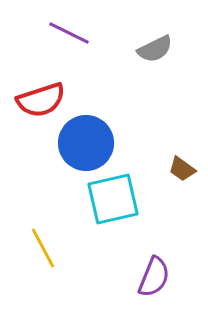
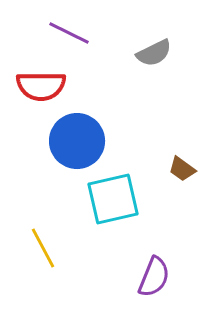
gray semicircle: moved 1 px left, 4 px down
red semicircle: moved 14 px up; rotated 18 degrees clockwise
blue circle: moved 9 px left, 2 px up
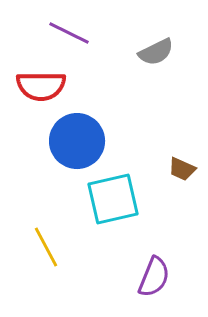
gray semicircle: moved 2 px right, 1 px up
brown trapezoid: rotated 12 degrees counterclockwise
yellow line: moved 3 px right, 1 px up
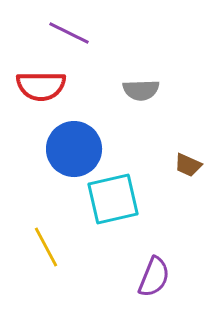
gray semicircle: moved 15 px left, 38 px down; rotated 24 degrees clockwise
blue circle: moved 3 px left, 8 px down
brown trapezoid: moved 6 px right, 4 px up
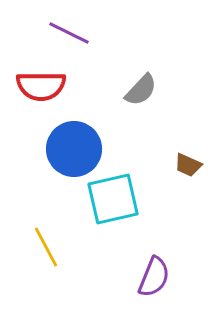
gray semicircle: rotated 45 degrees counterclockwise
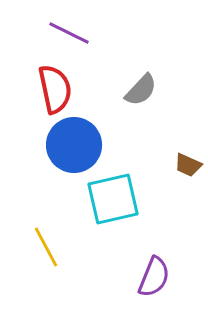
red semicircle: moved 14 px right, 3 px down; rotated 102 degrees counterclockwise
blue circle: moved 4 px up
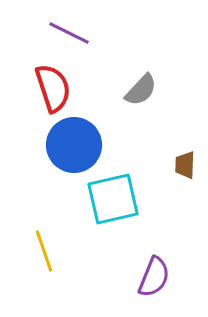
red semicircle: moved 2 px left, 1 px up; rotated 6 degrees counterclockwise
brown trapezoid: moved 3 px left; rotated 68 degrees clockwise
yellow line: moved 2 px left, 4 px down; rotated 9 degrees clockwise
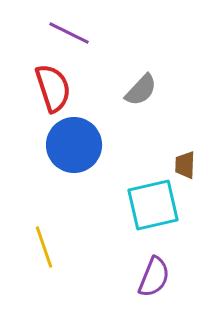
cyan square: moved 40 px right, 6 px down
yellow line: moved 4 px up
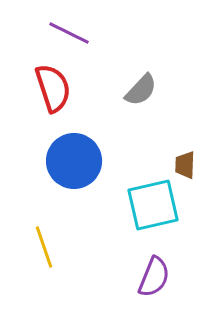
blue circle: moved 16 px down
